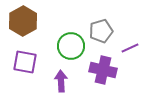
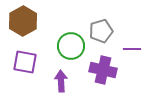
purple line: moved 2 px right, 1 px down; rotated 24 degrees clockwise
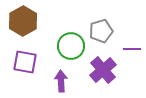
purple cross: rotated 36 degrees clockwise
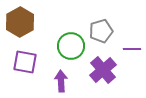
brown hexagon: moved 3 px left, 1 px down
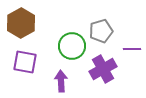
brown hexagon: moved 1 px right, 1 px down
green circle: moved 1 px right
purple cross: moved 1 px up; rotated 12 degrees clockwise
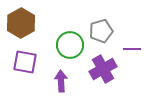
green circle: moved 2 px left, 1 px up
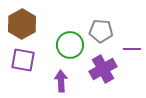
brown hexagon: moved 1 px right, 1 px down
gray pentagon: rotated 20 degrees clockwise
purple square: moved 2 px left, 2 px up
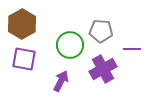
purple square: moved 1 px right, 1 px up
purple arrow: rotated 30 degrees clockwise
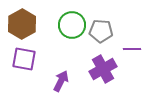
green circle: moved 2 px right, 20 px up
